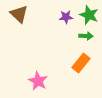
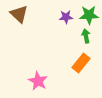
green star: rotated 24 degrees counterclockwise
green arrow: rotated 104 degrees counterclockwise
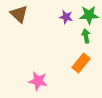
purple star: rotated 16 degrees clockwise
pink star: rotated 18 degrees counterclockwise
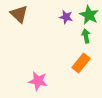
green star: rotated 30 degrees clockwise
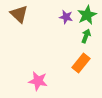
green star: moved 2 px left; rotated 18 degrees clockwise
green arrow: rotated 32 degrees clockwise
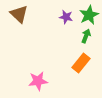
green star: moved 2 px right
pink star: rotated 18 degrees counterclockwise
